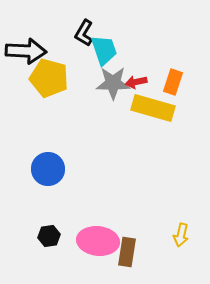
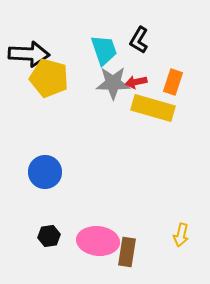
black L-shape: moved 55 px right, 7 px down
black arrow: moved 3 px right, 3 px down
blue circle: moved 3 px left, 3 px down
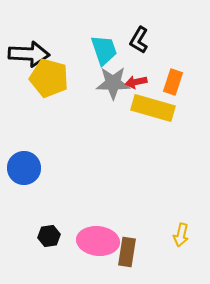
blue circle: moved 21 px left, 4 px up
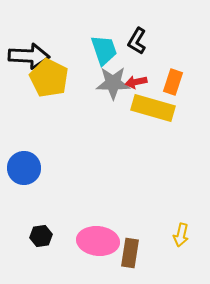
black L-shape: moved 2 px left, 1 px down
black arrow: moved 2 px down
yellow pentagon: rotated 12 degrees clockwise
black hexagon: moved 8 px left
brown rectangle: moved 3 px right, 1 px down
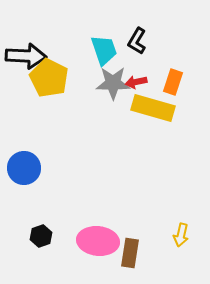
black arrow: moved 3 px left
black hexagon: rotated 10 degrees counterclockwise
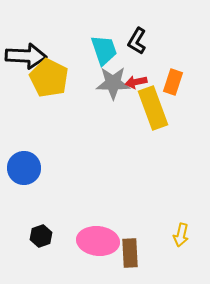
yellow rectangle: rotated 54 degrees clockwise
brown rectangle: rotated 12 degrees counterclockwise
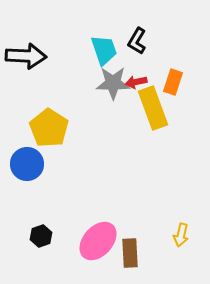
yellow pentagon: moved 50 px down; rotated 6 degrees clockwise
blue circle: moved 3 px right, 4 px up
pink ellipse: rotated 54 degrees counterclockwise
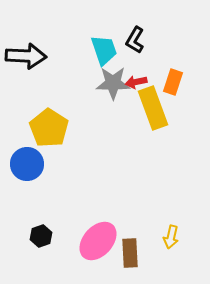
black L-shape: moved 2 px left, 1 px up
yellow arrow: moved 10 px left, 2 px down
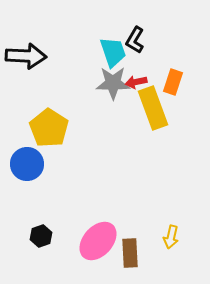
cyan trapezoid: moved 9 px right, 2 px down
